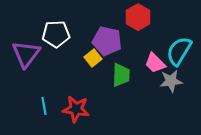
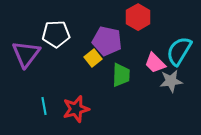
red star: rotated 24 degrees counterclockwise
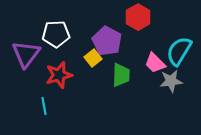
purple pentagon: rotated 16 degrees clockwise
red star: moved 17 px left, 34 px up
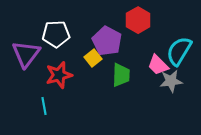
red hexagon: moved 3 px down
pink trapezoid: moved 3 px right, 2 px down
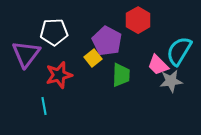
white pentagon: moved 2 px left, 2 px up
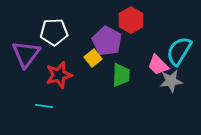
red hexagon: moved 7 px left
cyan line: rotated 72 degrees counterclockwise
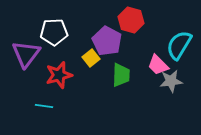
red hexagon: rotated 15 degrees counterclockwise
cyan semicircle: moved 6 px up
yellow square: moved 2 px left
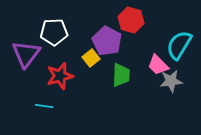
red star: moved 1 px right, 1 px down
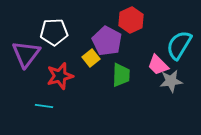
red hexagon: rotated 20 degrees clockwise
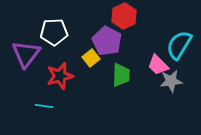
red hexagon: moved 7 px left, 4 px up
